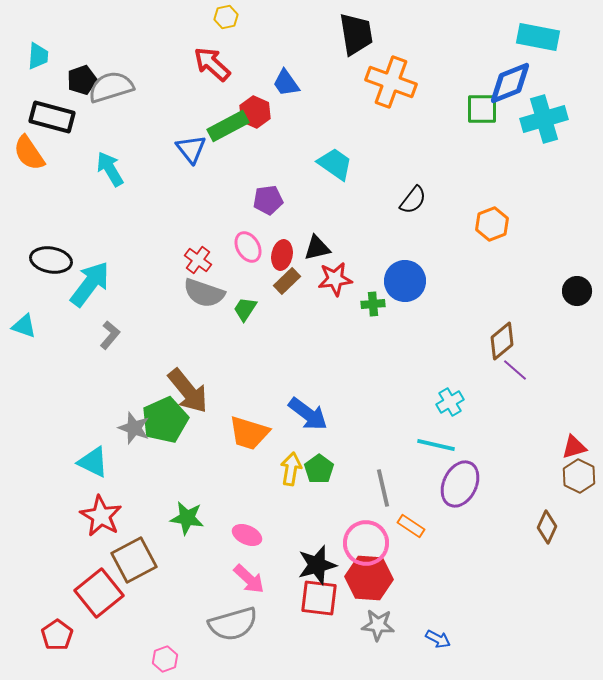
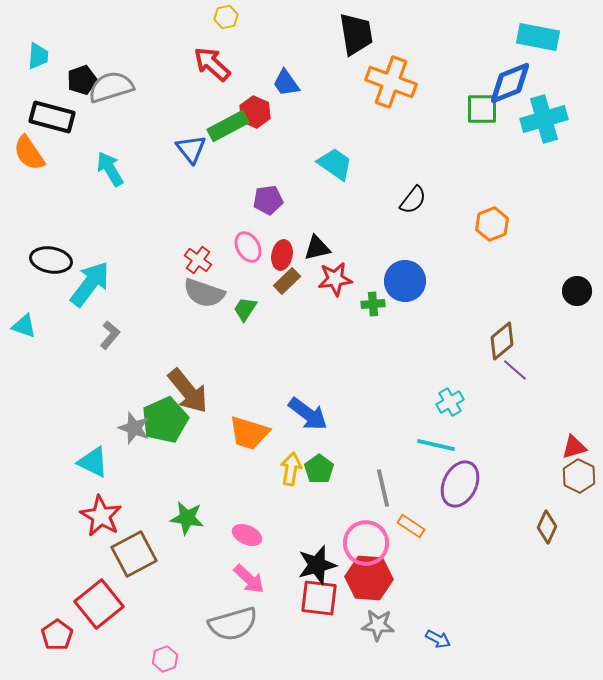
brown square at (134, 560): moved 6 px up
red square at (99, 593): moved 11 px down
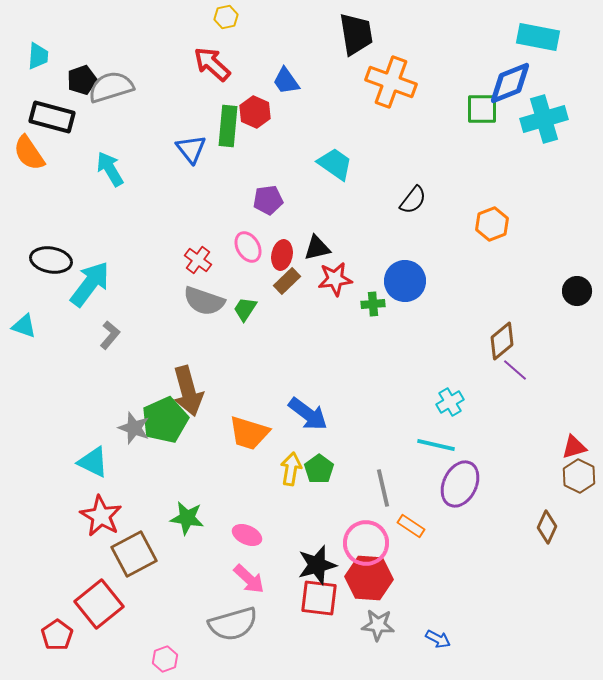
blue trapezoid at (286, 83): moved 2 px up
green rectangle at (228, 126): rotated 57 degrees counterclockwise
gray semicircle at (204, 293): moved 8 px down
brown arrow at (188, 391): rotated 24 degrees clockwise
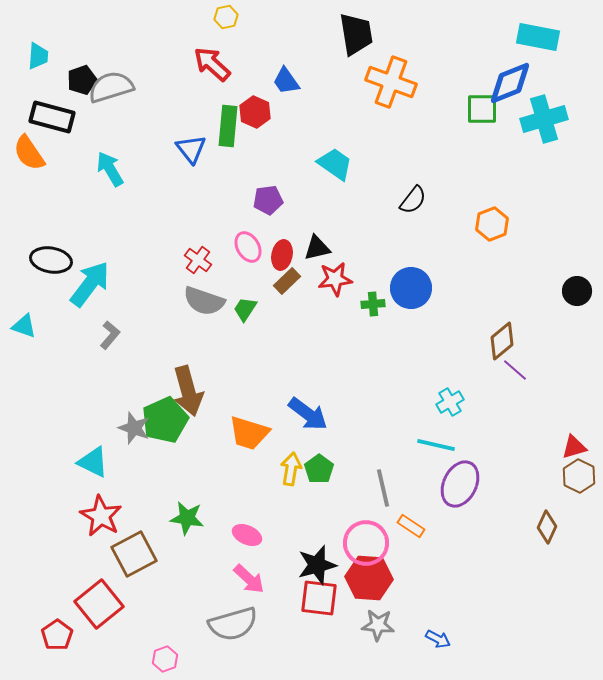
blue circle at (405, 281): moved 6 px right, 7 px down
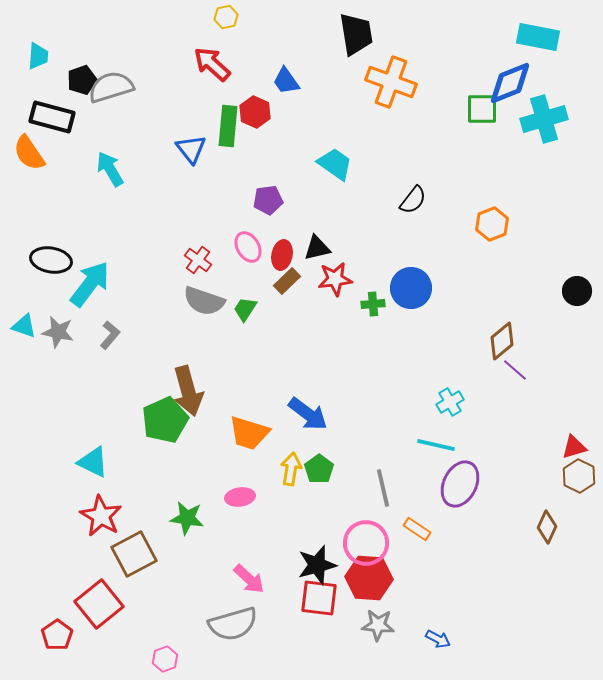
gray star at (134, 428): moved 76 px left, 96 px up; rotated 8 degrees counterclockwise
orange rectangle at (411, 526): moved 6 px right, 3 px down
pink ellipse at (247, 535): moved 7 px left, 38 px up; rotated 32 degrees counterclockwise
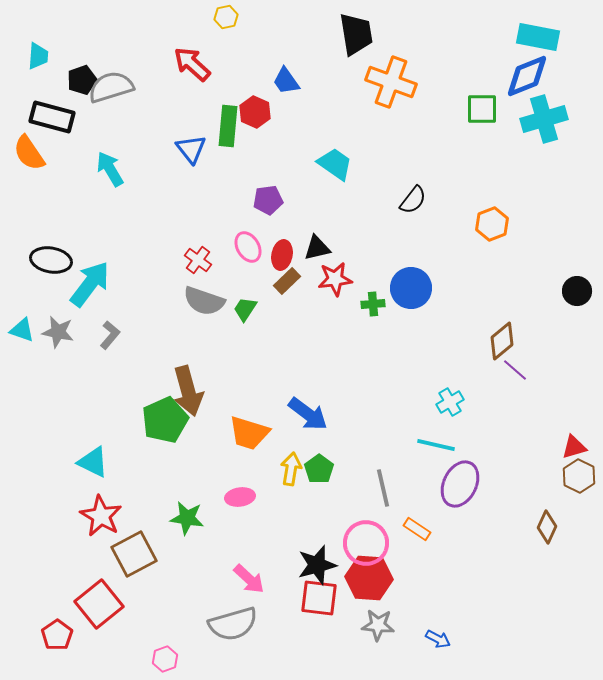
red arrow at (212, 64): moved 20 px left
blue diamond at (510, 83): moved 17 px right, 7 px up
cyan triangle at (24, 326): moved 2 px left, 4 px down
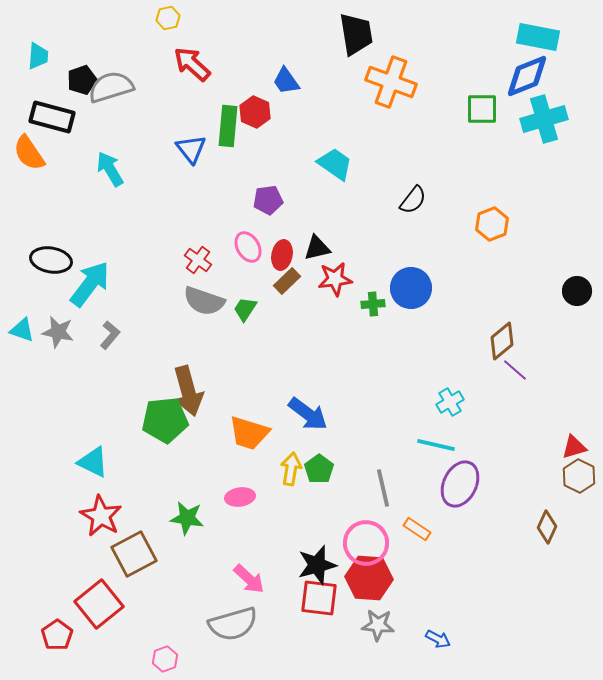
yellow hexagon at (226, 17): moved 58 px left, 1 px down
green pentagon at (165, 420): rotated 18 degrees clockwise
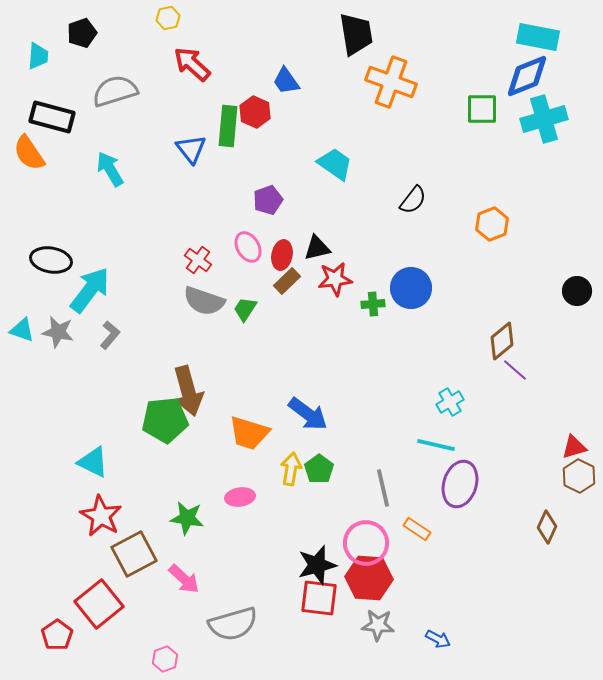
black pentagon at (82, 80): moved 47 px up
gray semicircle at (111, 87): moved 4 px right, 4 px down
purple pentagon at (268, 200): rotated 12 degrees counterclockwise
cyan arrow at (90, 284): moved 6 px down
purple ellipse at (460, 484): rotated 9 degrees counterclockwise
pink arrow at (249, 579): moved 65 px left
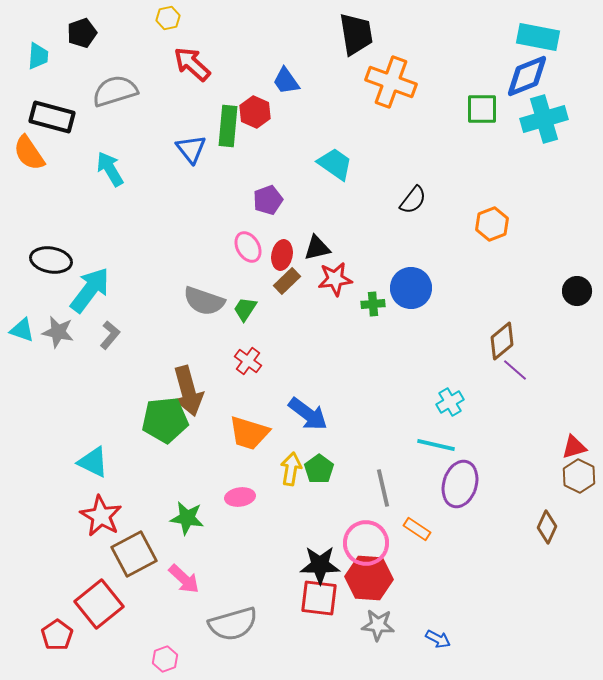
red cross at (198, 260): moved 50 px right, 101 px down
black star at (317, 565): moved 3 px right; rotated 15 degrees clockwise
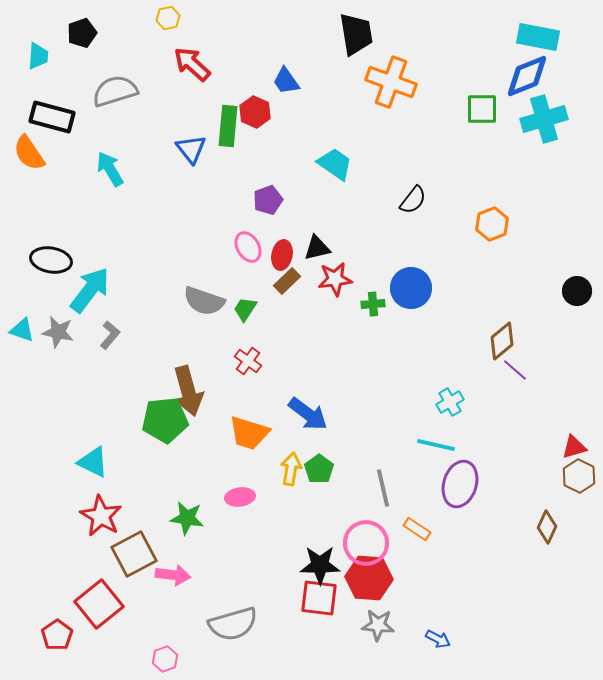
pink arrow at (184, 579): moved 11 px left, 4 px up; rotated 36 degrees counterclockwise
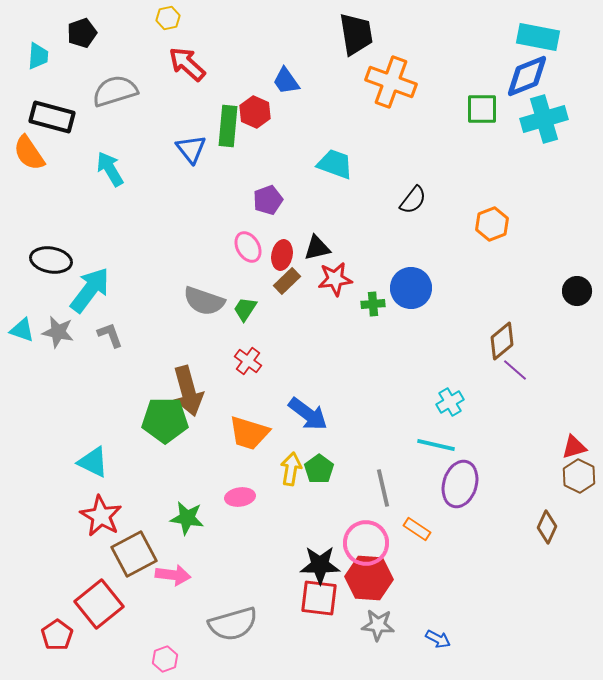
red arrow at (192, 64): moved 5 px left
cyan trapezoid at (335, 164): rotated 15 degrees counterclockwise
gray L-shape at (110, 335): rotated 60 degrees counterclockwise
green pentagon at (165, 420): rotated 6 degrees clockwise
